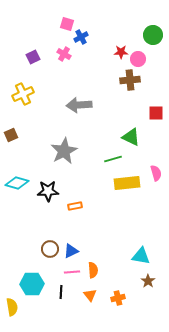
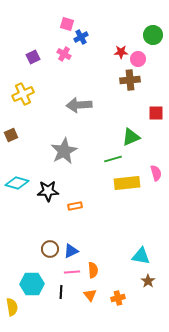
green triangle: rotated 48 degrees counterclockwise
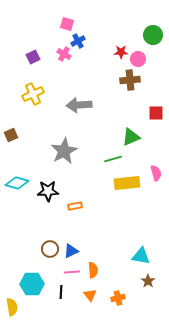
blue cross: moved 3 px left, 4 px down
yellow cross: moved 10 px right
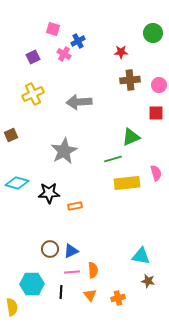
pink square: moved 14 px left, 5 px down
green circle: moved 2 px up
pink circle: moved 21 px right, 26 px down
gray arrow: moved 3 px up
black star: moved 1 px right, 2 px down
brown star: rotated 24 degrees counterclockwise
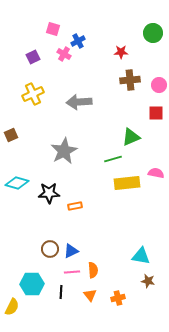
pink semicircle: rotated 63 degrees counterclockwise
yellow semicircle: rotated 36 degrees clockwise
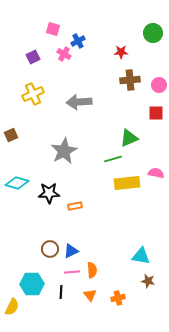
green triangle: moved 2 px left, 1 px down
orange semicircle: moved 1 px left
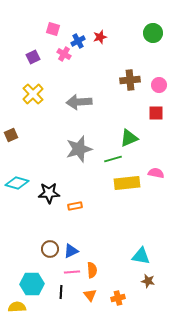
red star: moved 21 px left, 15 px up; rotated 16 degrees counterclockwise
yellow cross: rotated 20 degrees counterclockwise
gray star: moved 15 px right, 2 px up; rotated 12 degrees clockwise
yellow semicircle: moved 5 px right; rotated 120 degrees counterclockwise
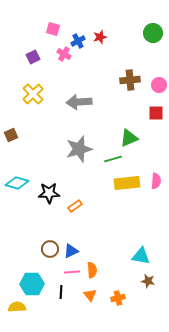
pink semicircle: moved 8 px down; rotated 84 degrees clockwise
orange rectangle: rotated 24 degrees counterclockwise
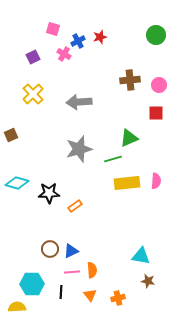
green circle: moved 3 px right, 2 px down
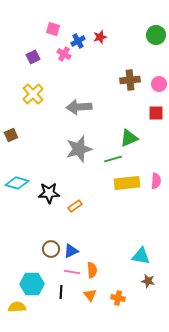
pink circle: moved 1 px up
gray arrow: moved 5 px down
brown circle: moved 1 px right
pink line: rotated 14 degrees clockwise
orange cross: rotated 24 degrees clockwise
